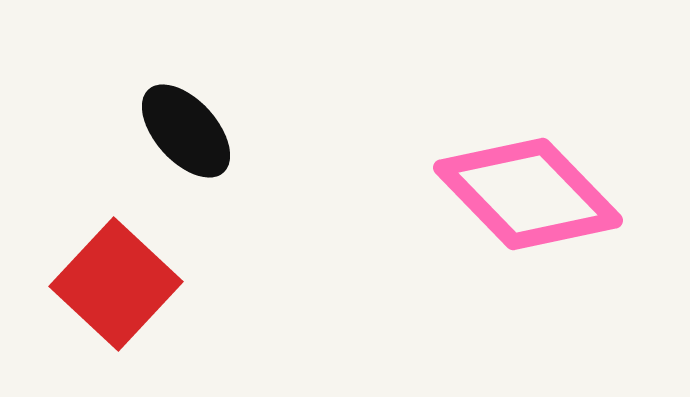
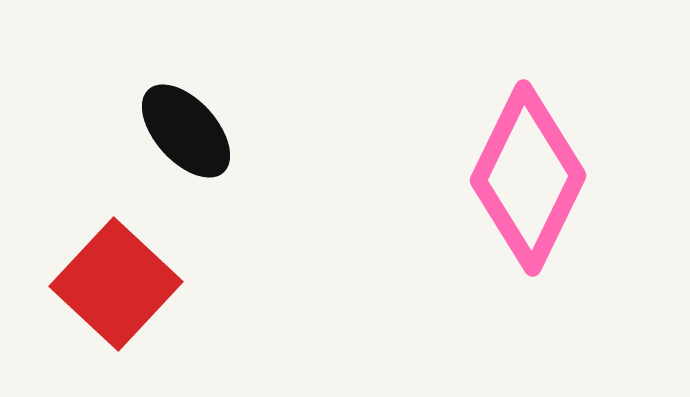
pink diamond: moved 16 px up; rotated 70 degrees clockwise
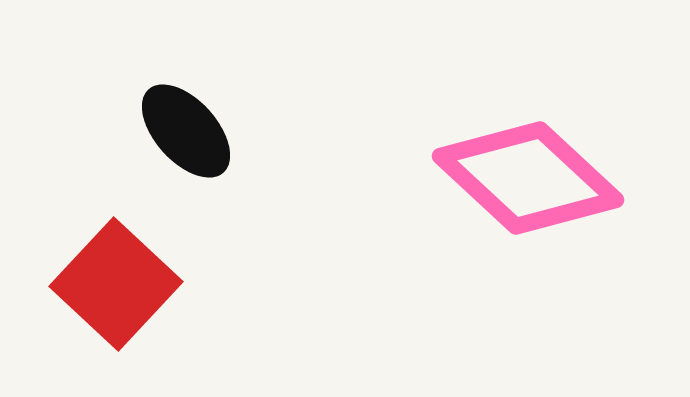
pink diamond: rotated 73 degrees counterclockwise
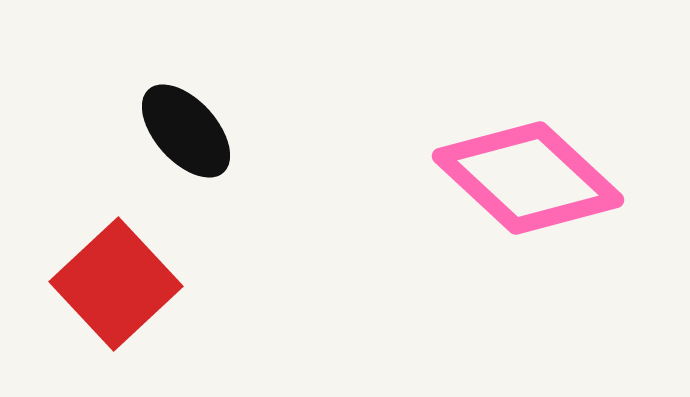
red square: rotated 4 degrees clockwise
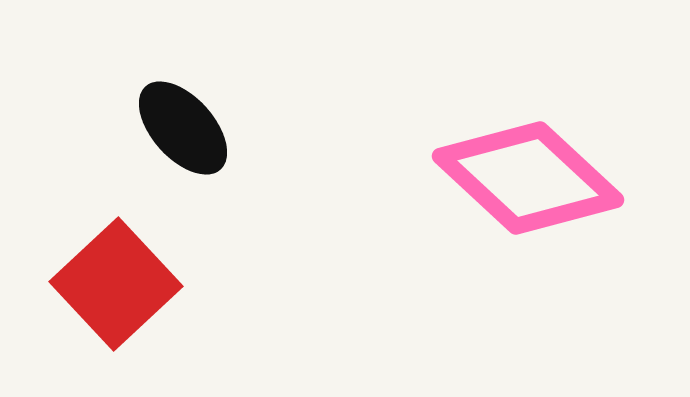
black ellipse: moved 3 px left, 3 px up
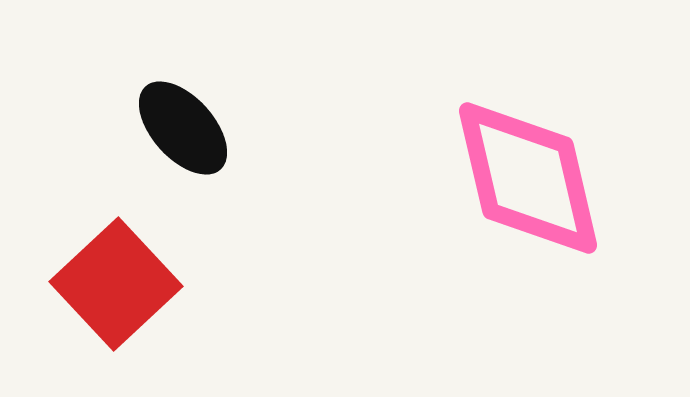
pink diamond: rotated 34 degrees clockwise
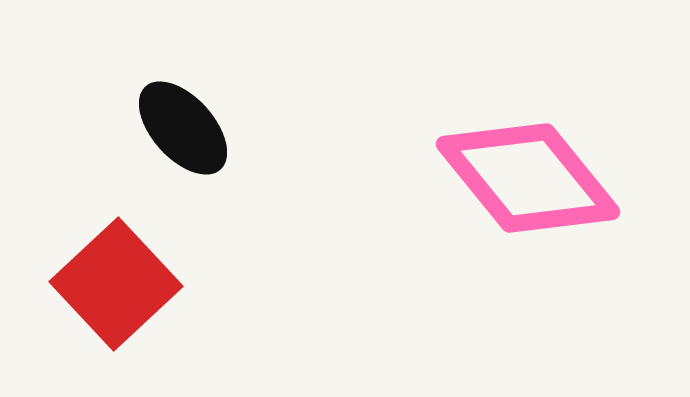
pink diamond: rotated 26 degrees counterclockwise
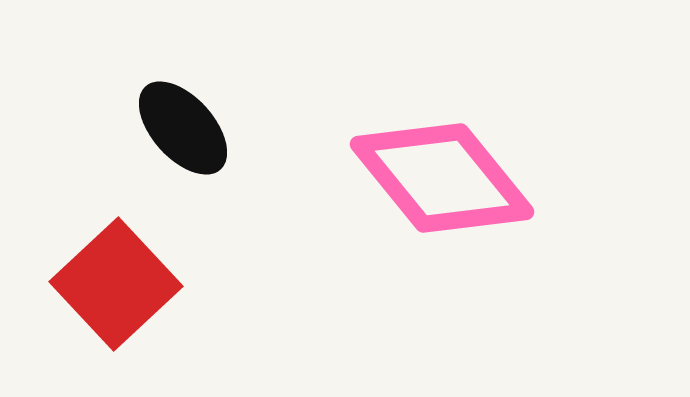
pink diamond: moved 86 px left
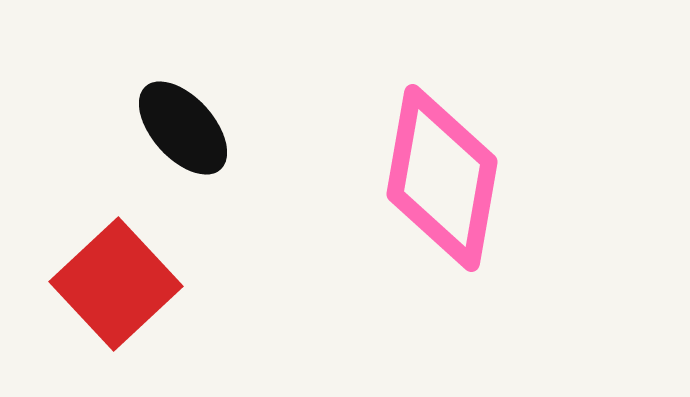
pink diamond: rotated 49 degrees clockwise
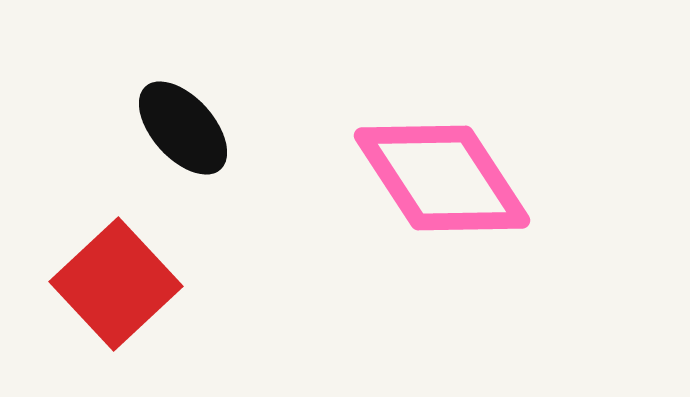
pink diamond: rotated 43 degrees counterclockwise
